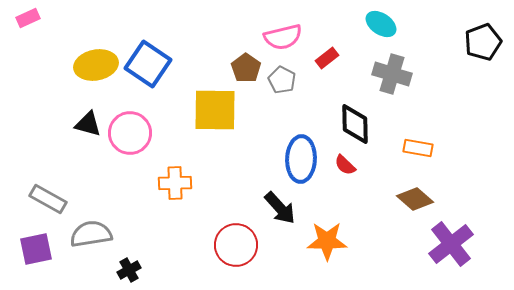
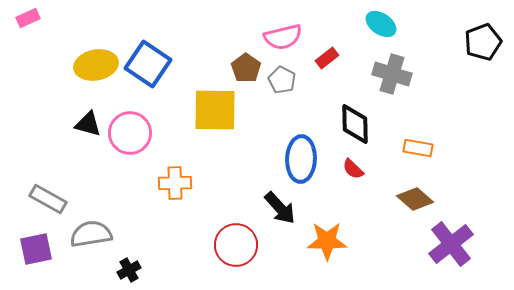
red semicircle: moved 8 px right, 4 px down
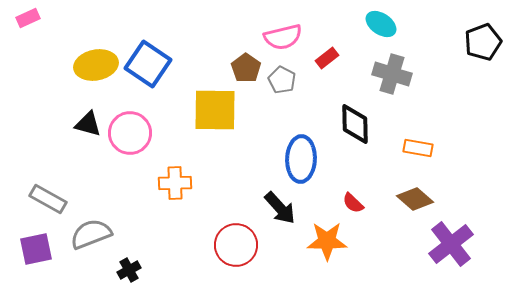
red semicircle: moved 34 px down
gray semicircle: rotated 12 degrees counterclockwise
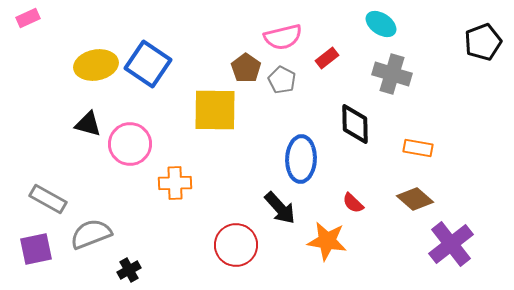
pink circle: moved 11 px down
orange star: rotated 9 degrees clockwise
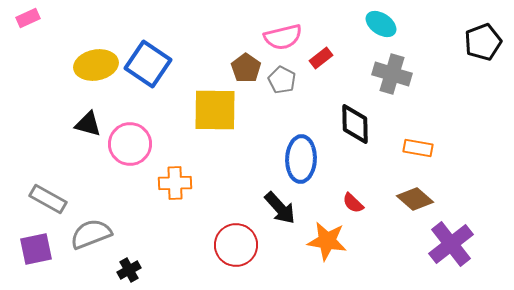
red rectangle: moved 6 px left
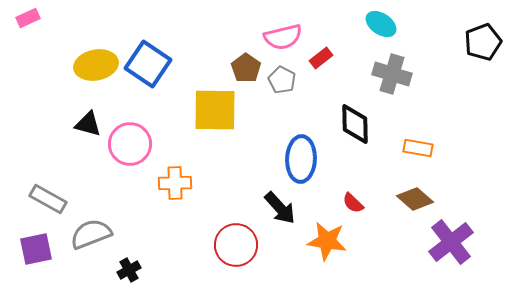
purple cross: moved 2 px up
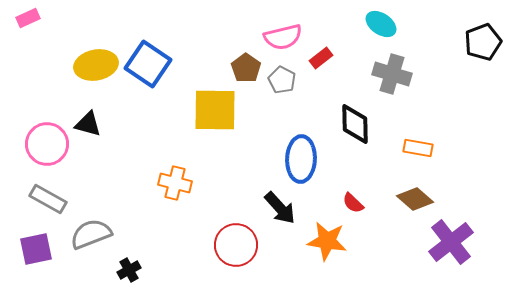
pink circle: moved 83 px left
orange cross: rotated 16 degrees clockwise
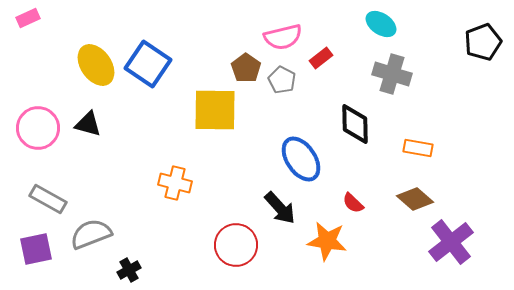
yellow ellipse: rotated 66 degrees clockwise
pink circle: moved 9 px left, 16 px up
blue ellipse: rotated 36 degrees counterclockwise
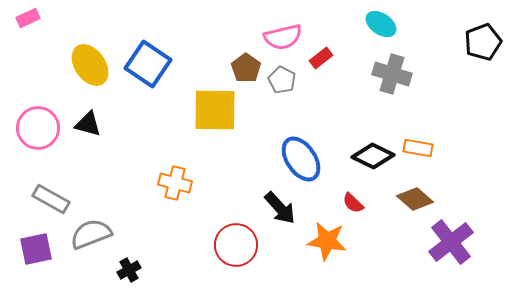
yellow ellipse: moved 6 px left
black diamond: moved 18 px right, 32 px down; rotated 63 degrees counterclockwise
gray rectangle: moved 3 px right
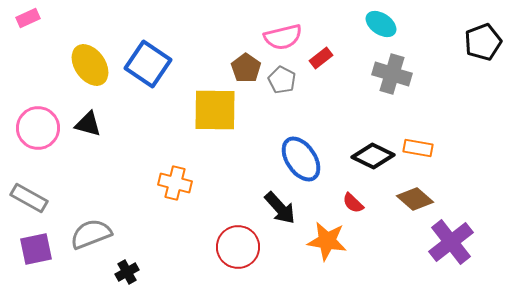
gray rectangle: moved 22 px left, 1 px up
red circle: moved 2 px right, 2 px down
black cross: moved 2 px left, 2 px down
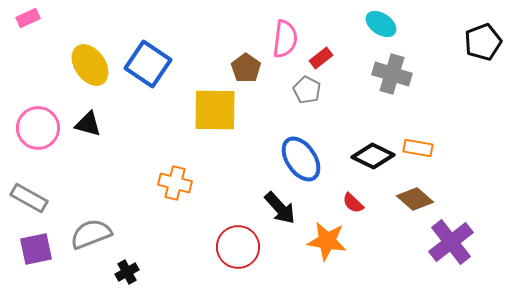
pink semicircle: moved 2 px right, 2 px down; rotated 69 degrees counterclockwise
gray pentagon: moved 25 px right, 10 px down
